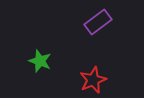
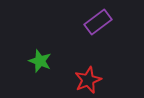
red star: moved 5 px left
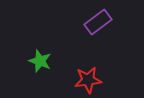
red star: rotated 16 degrees clockwise
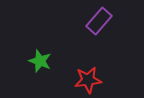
purple rectangle: moved 1 px right, 1 px up; rotated 12 degrees counterclockwise
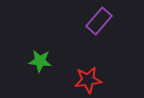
green star: rotated 15 degrees counterclockwise
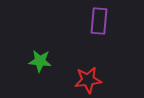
purple rectangle: rotated 36 degrees counterclockwise
